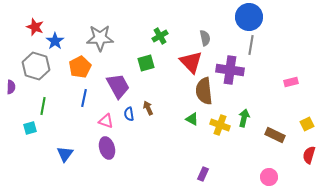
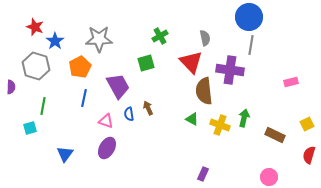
gray star: moved 1 px left, 1 px down
purple ellipse: rotated 45 degrees clockwise
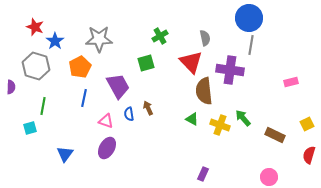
blue circle: moved 1 px down
green arrow: moved 1 px left; rotated 54 degrees counterclockwise
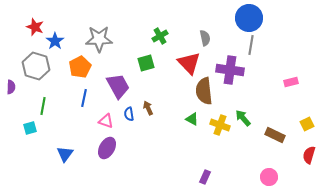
red triangle: moved 2 px left, 1 px down
purple rectangle: moved 2 px right, 3 px down
